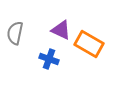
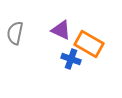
blue cross: moved 22 px right
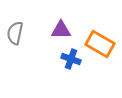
purple triangle: rotated 25 degrees counterclockwise
orange rectangle: moved 11 px right
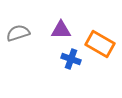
gray semicircle: moved 3 px right; rotated 60 degrees clockwise
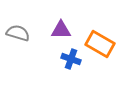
gray semicircle: rotated 35 degrees clockwise
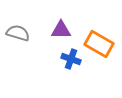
orange rectangle: moved 1 px left
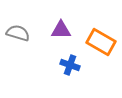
orange rectangle: moved 2 px right, 2 px up
blue cross: moved 1 px left, 6 px down
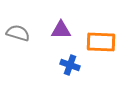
orange rectangle: rotated 28 degrees counterclockwise
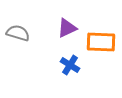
purple triangle: moved 6 px right, 2 px up; rotated 25 degrees counterclockwise
blue cross: rotated 12 degrees clockwise
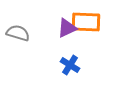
orange rectangle: moved 15 px left, 20 px up
